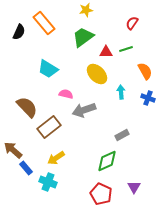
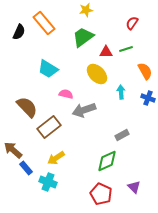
purple triangle: rotated 16 degrees counterclockwise
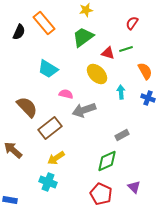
red triangle: moved 2 px right, 1 px down; rotated 16 degrees clockwise
brown rectangle: moved 1 px right, 1 px down
blue rectangle: moved 16 px left, 32 px down; rotated 40 degrees counterclockwise
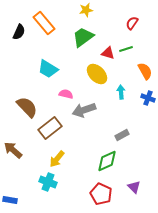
yellow arrow: moved 1 px right, 1 px down; rotated 18 degrees counterclockwise
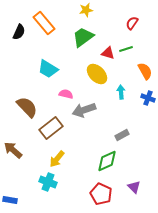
brown rectangle: moved 1 px right
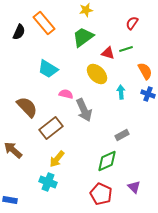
blue cross: moved 4 px up
gray arrow: rotated 95 degrees counterclockwise
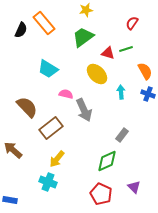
black semicircle: moved 2 px right, 2 px up
gray rectangle: rotated 24 degrees counterclockwise
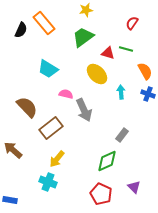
green line: rotated 32 degrees clockwise
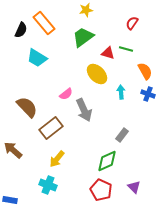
cyan trapezoid: moved 11 px left, 11 px up
pink semicircle: rotated 128 degrees clockwise
cyan cross: moved 3 px down
red pentagon: moved 4 px up
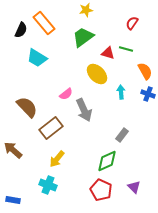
blue rectangle: moved 3 px right
